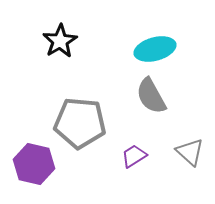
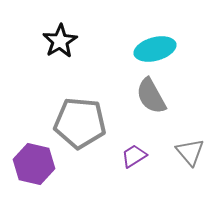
gray triangle: rotated 8 degrees clockwise
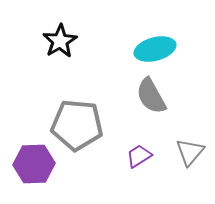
gray pentagon: moved 3 px left, 2 px down
gray triangle: rotated 20 degrees clockwise
purple trapezoid: moved 5 px right
purple hexagon: rotated 15 degrees counterclockwise
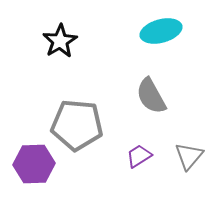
cyan ellipse: moved 6 px right, 18 px up
gray triangle: moved 1 px left, 4 px down
